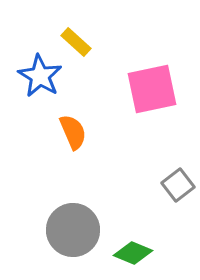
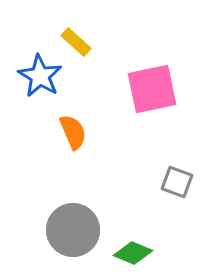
gray square: moved 1 px left, 3 px up; rotated 32 degrees counterclockwise
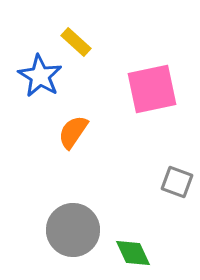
orange semicircle: rotated 123 degrees counterclockwise
green diamond: rotated 42 degrees clockwise
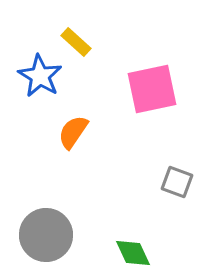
gray circle: moved 27 px left, 5 px down
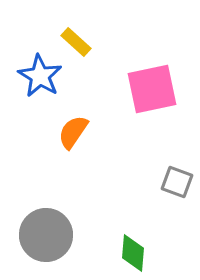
green diamond: rotated 30 degrees clockwise
